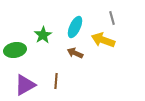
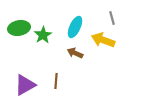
green ellipse: moved 4 px right, 22 px up
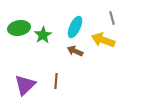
brown arrow: moved 2 px up
purple triangle: rotated 15 degrees counterclockwise
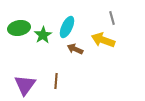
cyan ellipse: moved 8 px left
brown arrow: moved 2 px up
purple triangle: rotated 10 degrees counterclockwise
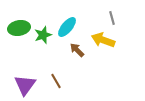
cyan ellipse: rotated 15 degrees clockwise
green star: rotated 12 degrees clockwise
brown arrow: moved 2 px right, 1 px down; rotated 21 degrees clockwise
brown line: rotated 35 degrees counterclockwise
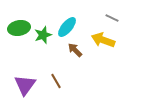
gray line: rotated 48 degrees counterclockwise
brown arrow: moved 2 px left
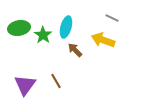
cyan ellipse: moved 1 px left; rotated 25 degrees counterclockwise
green star: rotated 18 degrees counterclockwise
